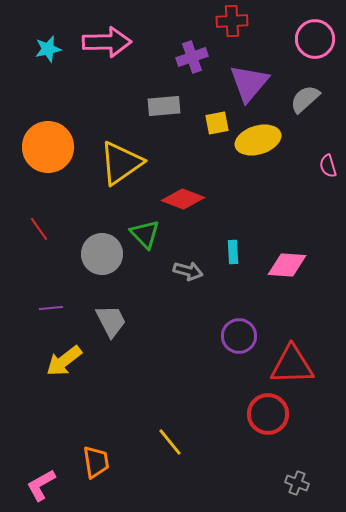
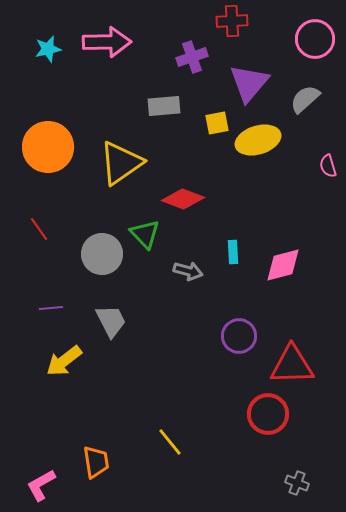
pink diamond: moved 4 px left; rotated 18 degrees counterclockwise
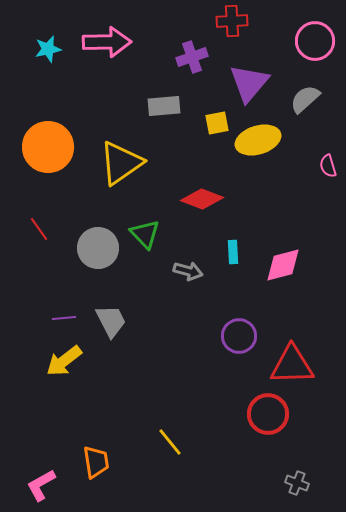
pink circle: moved 2 px down
red diamond: moved 19 px right
gray circle: moved 4 px left, 6 px up
purple line: moved 13 px right, 10 px down
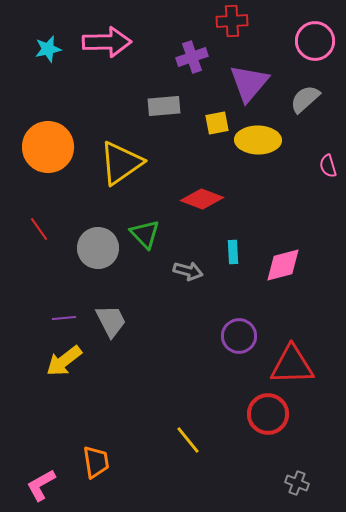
yellow ellipse: rotated 18 degrees clockwise
yellow line: moved 18 px right, 2 px up
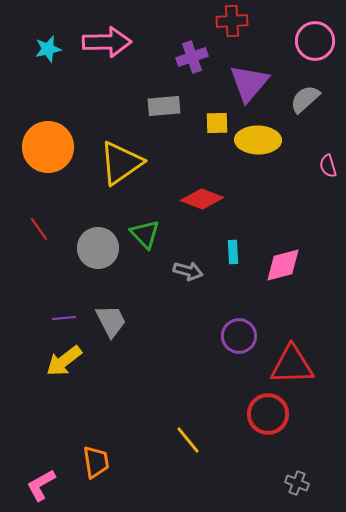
yellow square: rotated 10 degrees clockwise
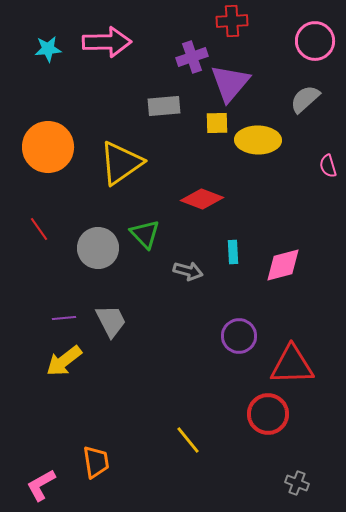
cyan star: rotated 8 degrees clockwise
purple triangle: moved 19 px left
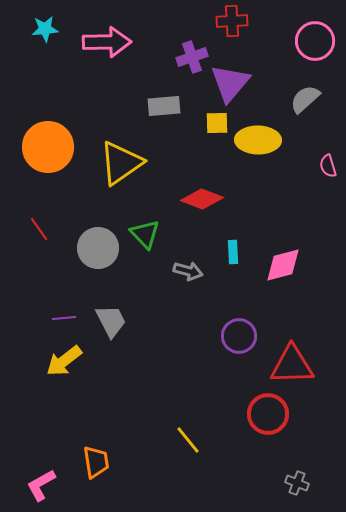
cyan star: moved 3 px left, 20 px up
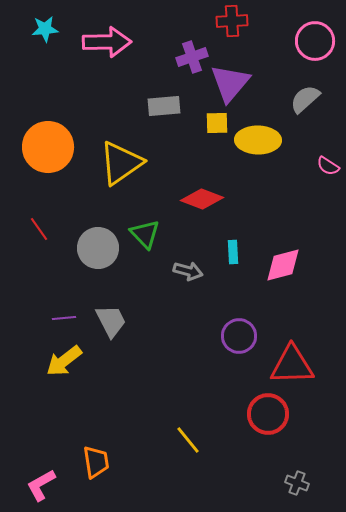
pink semicircle: rotated 40 degrees counterclockwise
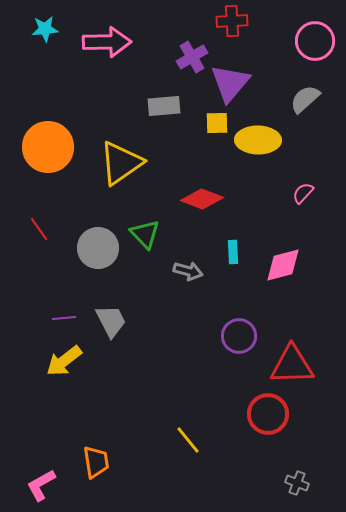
purple cross: rotated 12 degrees counterclockwise
pink semicircle: moved 25 px left, 27 px down; rotated 100 degrees clockwise
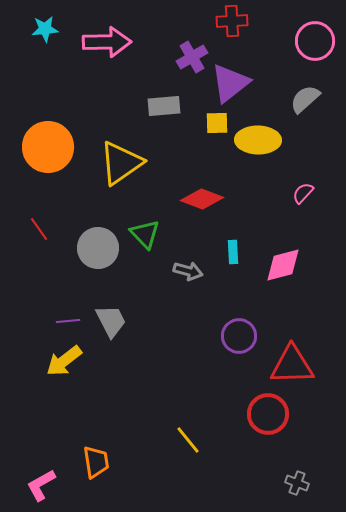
purple triangle: rotated 12 degrees clockwise
purple line: moved 4 px right, 3 px down
